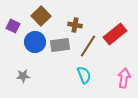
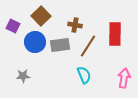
red rectangle: rotated 50 degrees counterclockwise
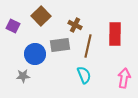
brown cross: rotated 16 degrees clockwise
blue circle: moved 12 px down
brown line: rotated 20 degrees counterclockwise
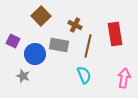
purple square: moved 15 px down
red rectangle: rotated 10 degrees counterclockwise
gray rectangle: moved 1 px left; rotated 18 degrees clockwise
gray star: rotated 24 degrees clockwise
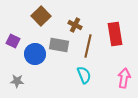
gray star: moved 6 px left, 5 px down; rotated 16 degrees counterclockwise
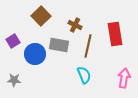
purple square: rotated 32 degrees clockwise
gray star: moved 3 px left, 1 px up
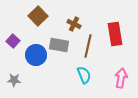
brown square: moved 3 px left
brown cross: moved 1 px left, 1 px up
purple square: rotated 16 degrees counterclockwise
blue circle: moved 1 px right, 1 px down
pink arrow: moved 3 px left
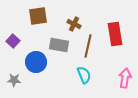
brown square: rotated 36 degrees clockwise
blue circle: moved 7 px down
pink arrow: moved 4 px right
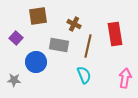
purple square: moved 3 px right, 3 px up
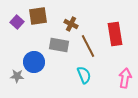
brown cross: moved 3 px left
purple square: moved 1 px right, 16 px up
brown line: rotated 40 degrees counterclockwise
blue circle: moved 2 px left
gray star: moved 3 px right, 4 px up
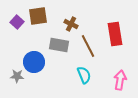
pink arrow: moved 5 px left, 2 px down
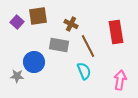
red rectangle: moved 1 px right, 2 px up
cyan semicircle: moved 4 px up
